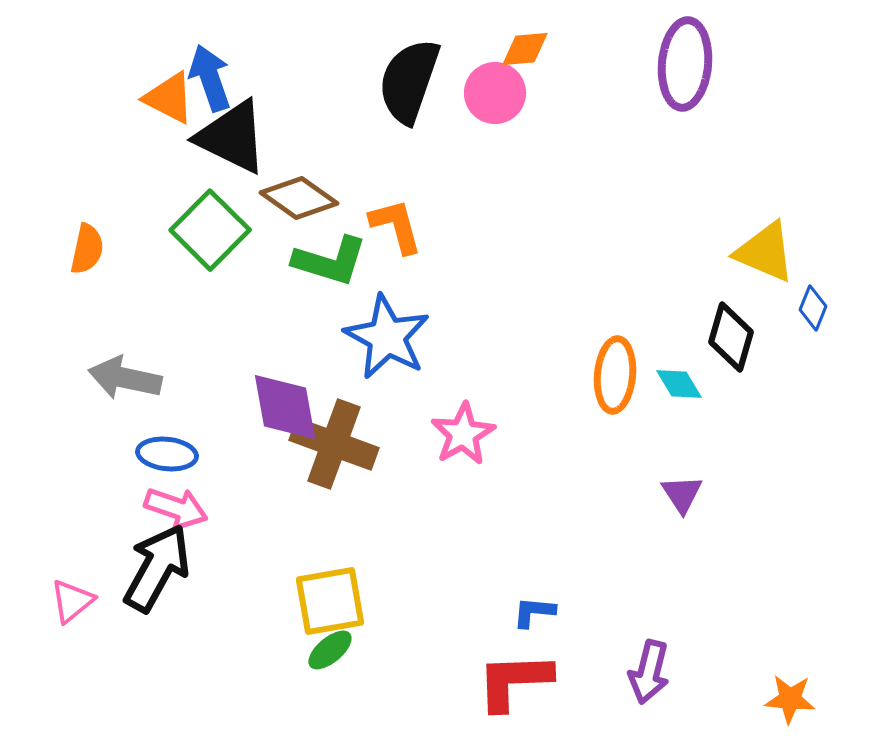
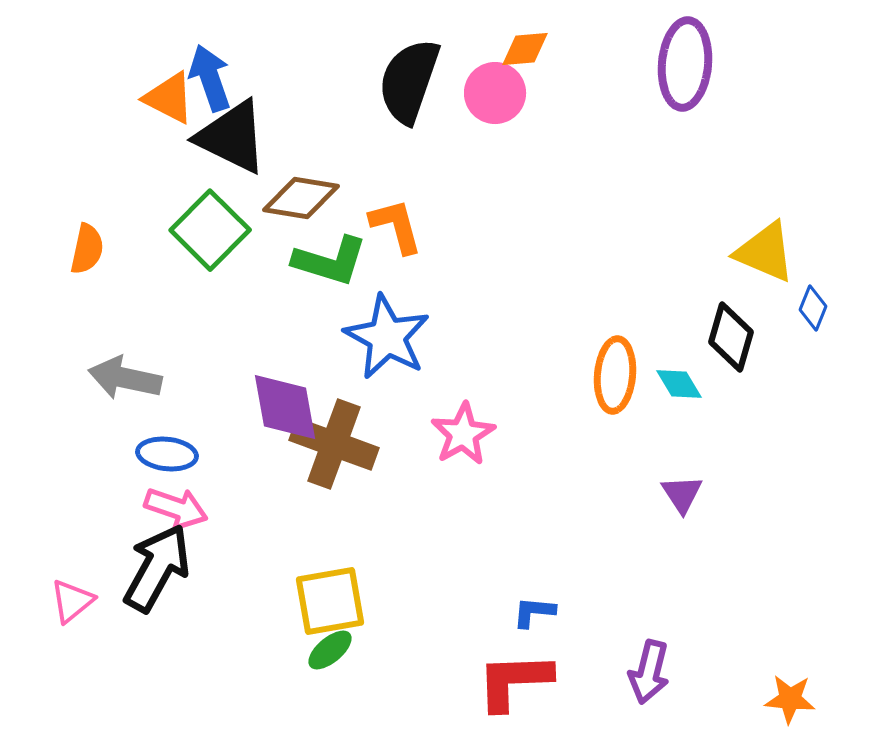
brown diamond: moved 2 px right; rotated 26 degrees counterclockwise
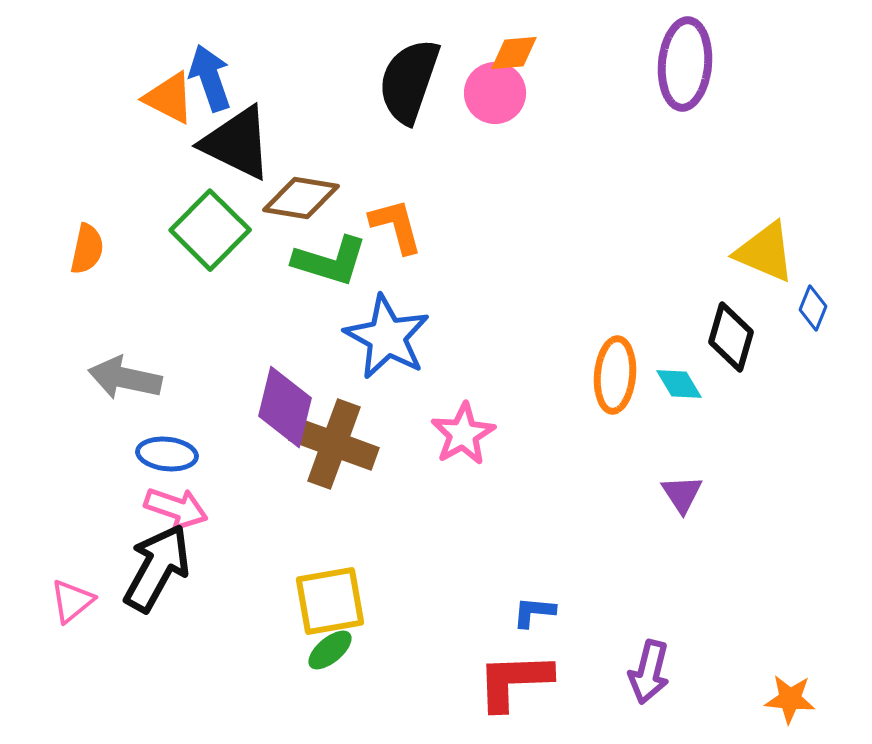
orange diamond: moved 11 px left, 4 px down
black triangle: moved 5 px right, 6 px down
purple diamond: rotated 24 degrees clockwise
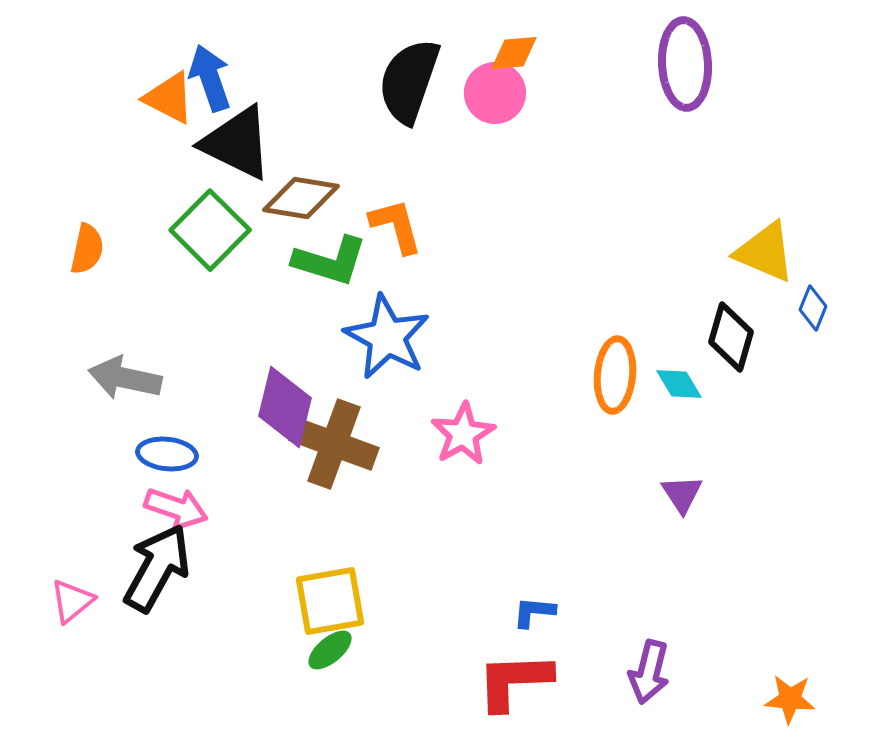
purple ellipse: rotated 8 degrees counterclockwise
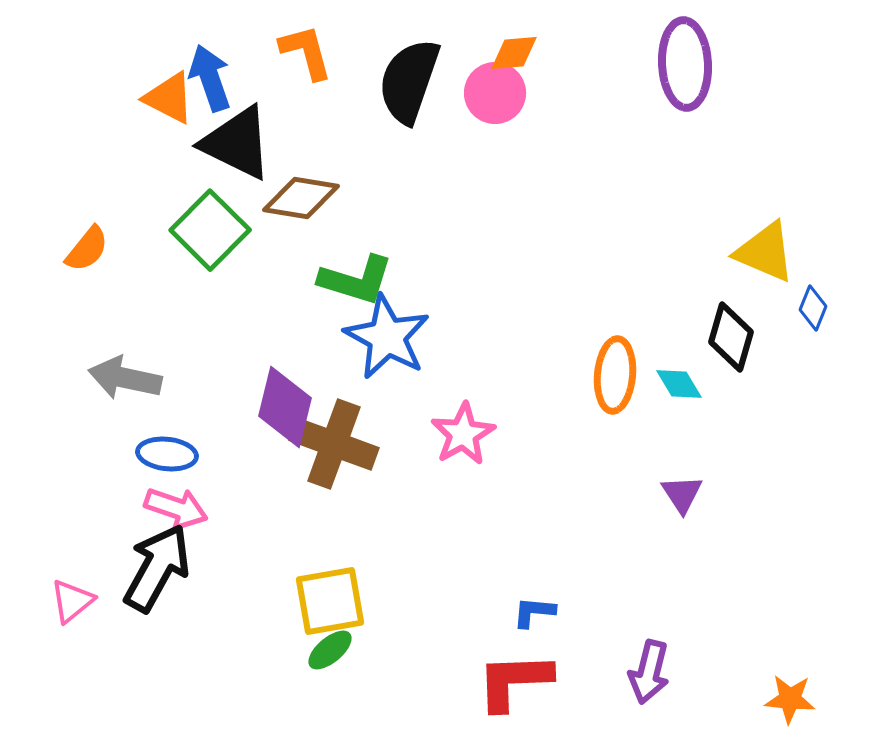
orange L-shape: moved 90 px left, 174 px up
orange semicircle: rotated 27 degrees clockwise
green L-shape: moved 26 px right, 19 px down
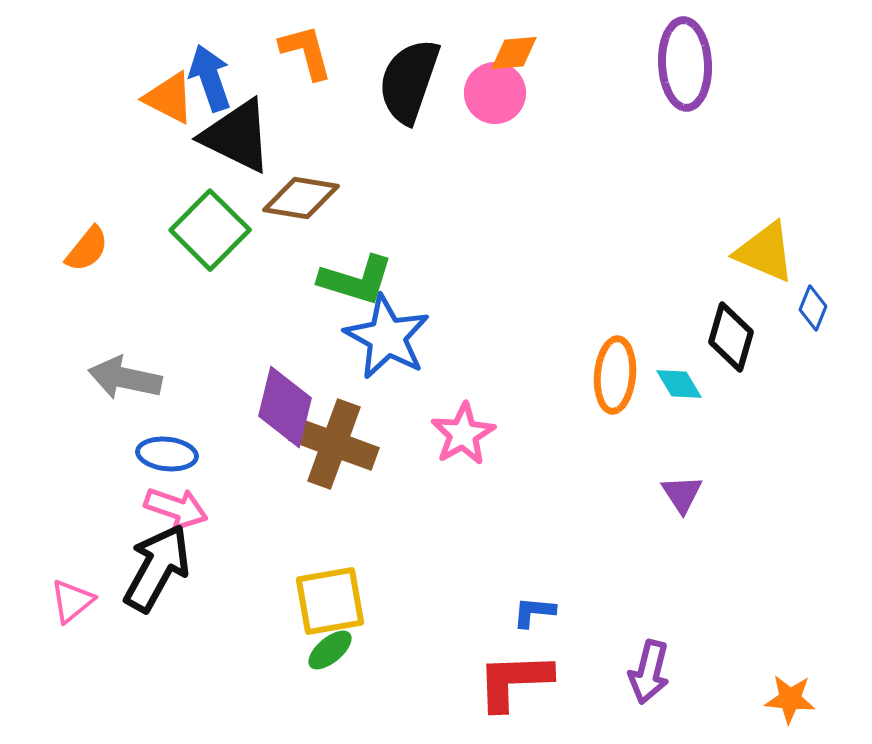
black triangle: moved 7 px up
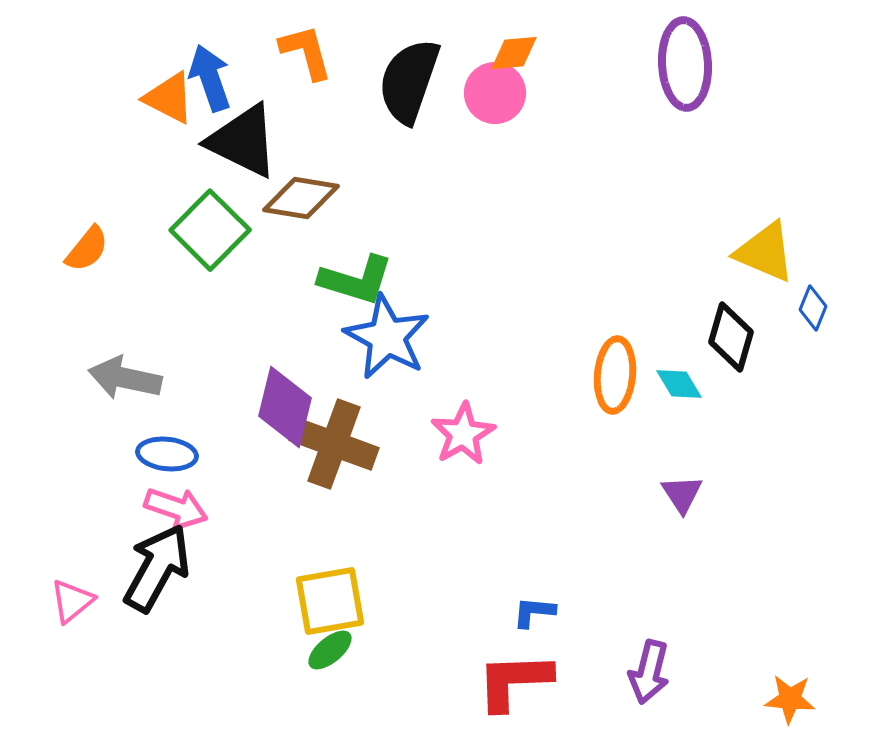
black triangle: moved 6 px right, 5 px down
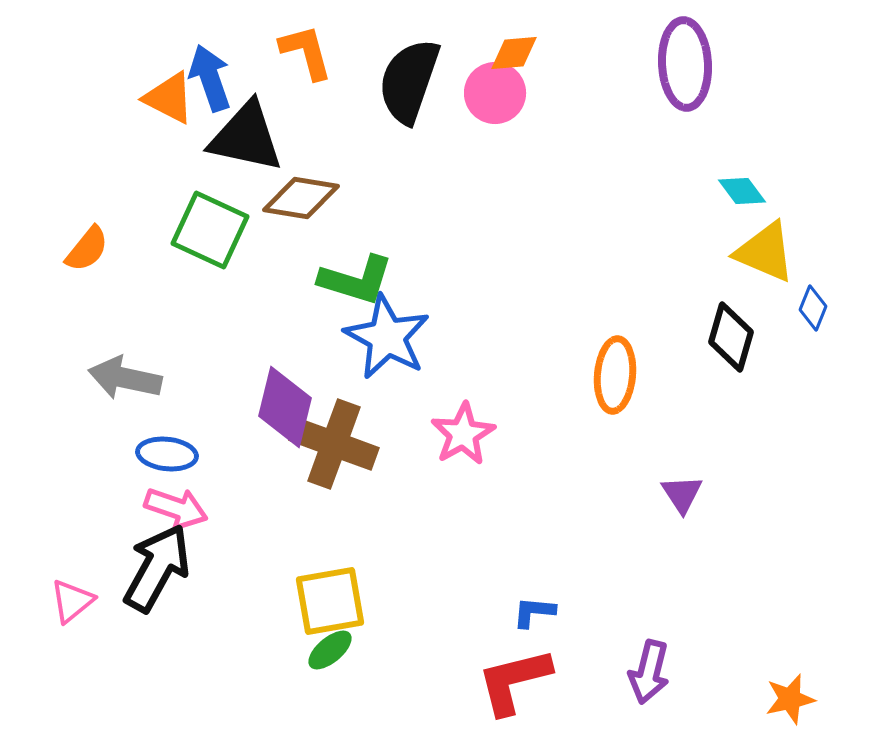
black triangle: moved 3 px right, 4 px up; rotated 14 degrees counterclockwise
green square: rotated 20 degrees counterclockwise
cyan diamond: moved 63 px right, 193 px up; rotated 6 degrees counterclockwise
red L-shape: rotated 12 degrees counterclockwise
orange star: rotated 18 degrees counterclockwise
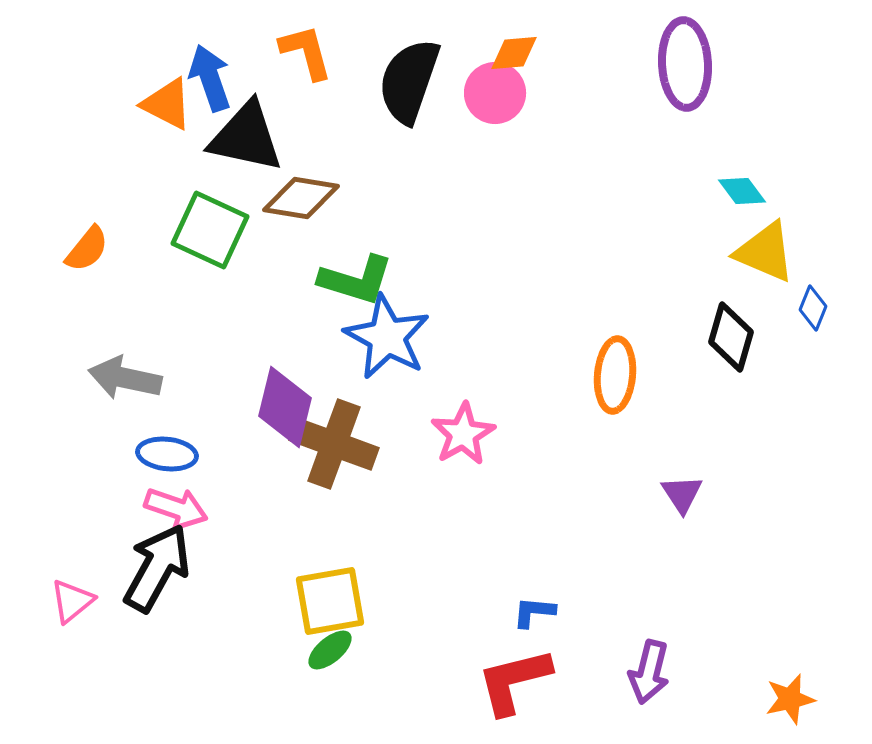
orange triangle: moved 2 px left, 6 px down
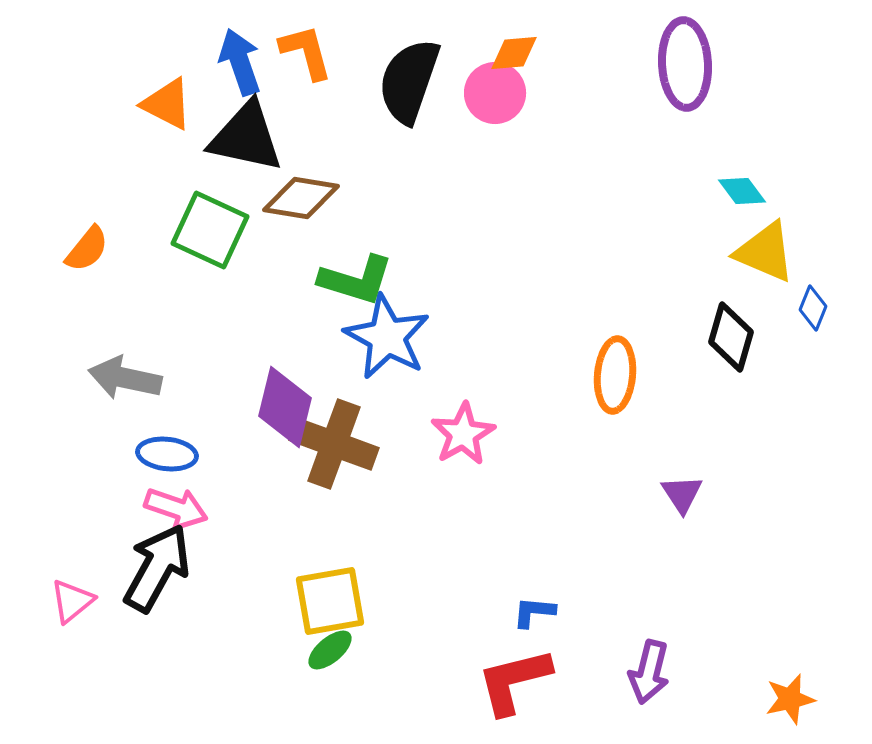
blue arrow: moved 30 px right, 16 px up
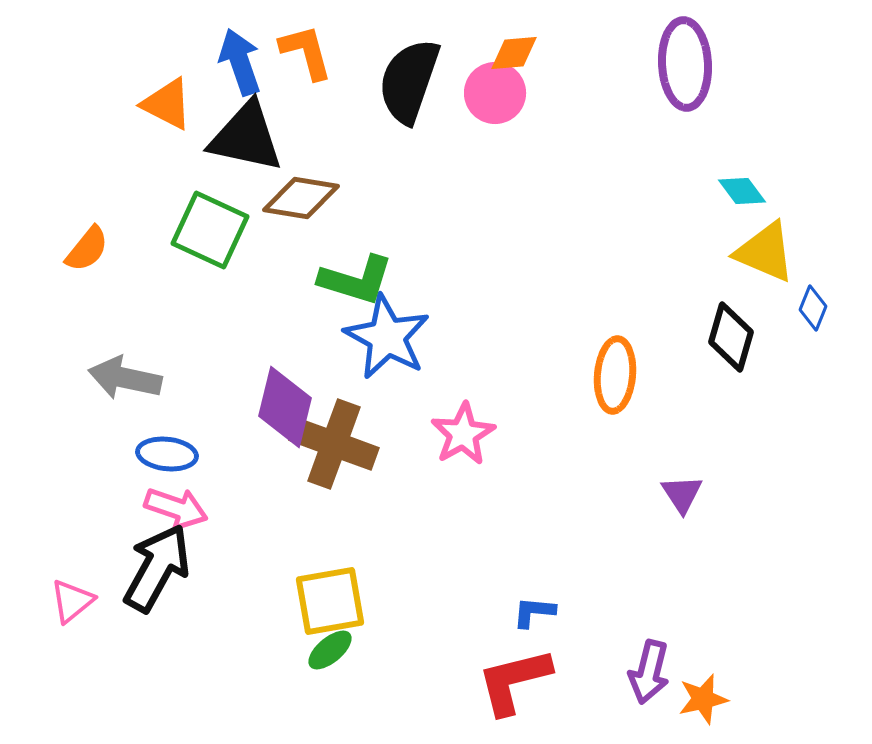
orange star: moved 87 px left
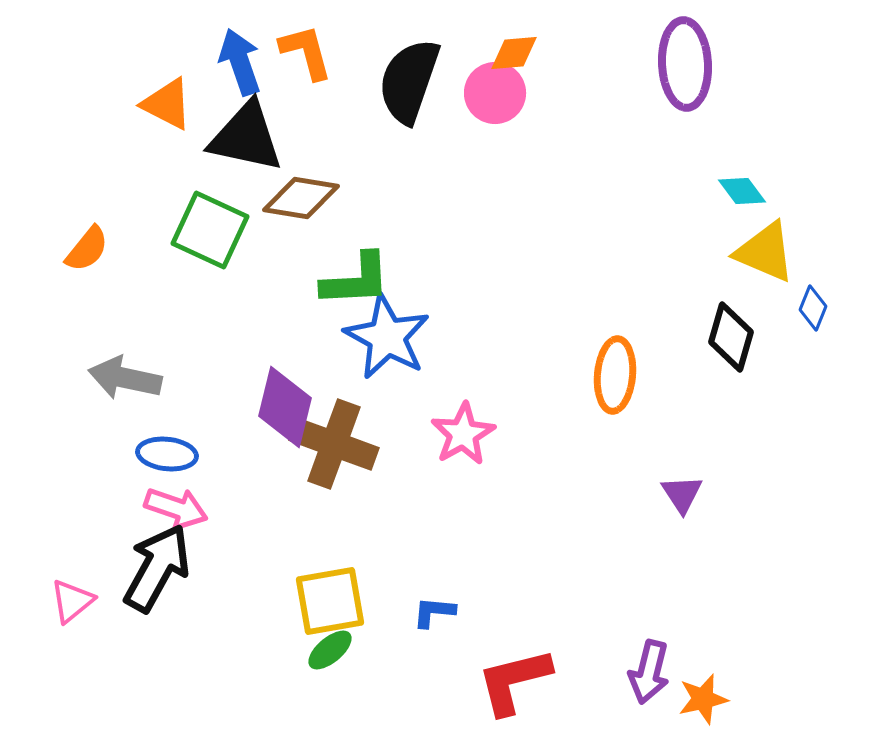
green L-shape: rotated 20 degrees counterclockwise
blue L-shape: moved 100 px left
